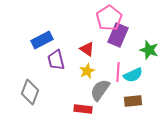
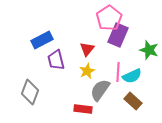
red triangle: rotated 35 degrees clockwise
cyan semicircle: moved 1 px left, 1 px down
brown rectangle: rotated 48 degrees clockwise
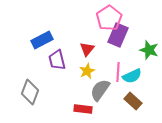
purple trapezoid: moved 1 px right
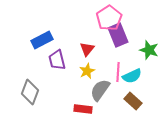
purple rectangle: rotated 45 degrees counterclockwise
